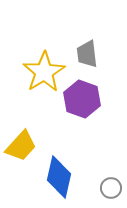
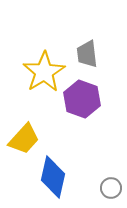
yellow trapezoid: moved 3 px right, 7 px up
blue diamond: moved 6 px left
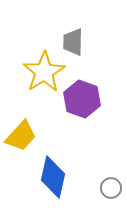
gray trapezoid: moved 14 px left, 12 px up; rotated 8 degrees clockwise
yellow trapezoid: moved 3 px left, 3 px up
